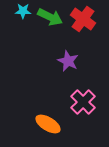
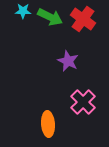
orange ellipse: rotated 55 degrees clockwise
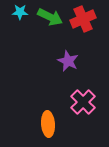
cyan star: moved 3 px left, 1 px down
red cross: rotated 30 degrees clockwise
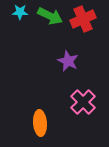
green arrow: moved 1 px up
orange ellipse: moved 8 px left, 1 px up
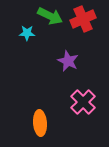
cyan star: moved 7 px right, 21 px down
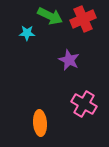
purple star: moved 1 px right, 1 px up
pink cross: moved 1 px right, 2 px down; rotated 15 degrees counterclockwise
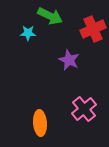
red cross: moved 10 px right, 10 px down
cyan star: moved 1 px right
pink cross: moved 5 px down; rotated 20 degrees clockwise
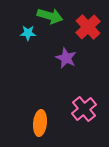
green arrow: rotated 10 degrees counterclockwise
red cross: moved 5 px left, 2 px up; rotated 20 degrees counterclockwise
purple star: moved 3 px left, 2 px up
orange ellipse: rotated 10 degrees clockwise
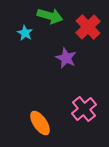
cyan star: moved 3 px left; rotated 28 degrees clockwise
orange ellipse: rotated 40 degrees counterclockwise
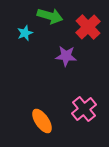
cyan star: rotated 21 degrees clockwise
purple star: moved 2 px up; rotated 20 degrees counterclockwise
orange ellipse: moved 2 px right, 2 px up
